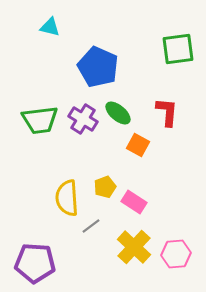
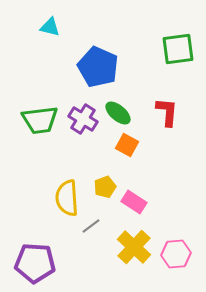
orange square: moved 11 px left
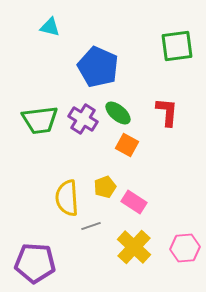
green square: moved 1 px left, 3 px up
gray line: rotated 18 degrees clockwise
pink hexagon: moved 9 px right, 6 px up
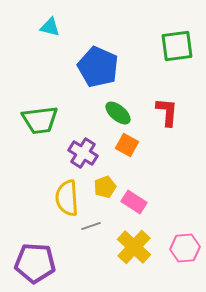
purple cross: moved 34 px down
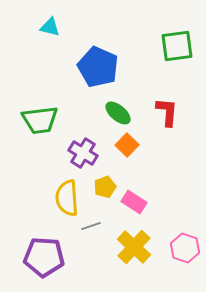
orange square: rotated 15 degrees clockwise
pink hexagon: rotated 24 degrees clockwise
purple pentagon: moved 9 px right, 6 px up
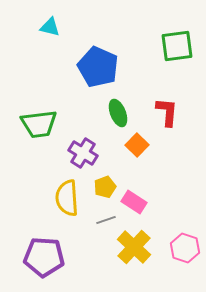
green ellipse: rotated 28 degrees clockwise
green trapezoid: moved 1 px left, 4 px down
orange square: moved 10 px right
gray line: moved 15 px right, 6 px up
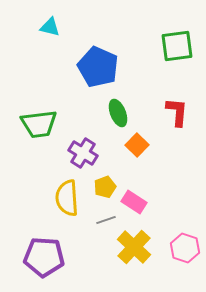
red L-shape: moved 10 px right
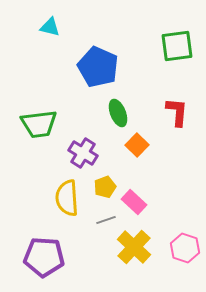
pink rectangle: rotated 10 degrees clockwise
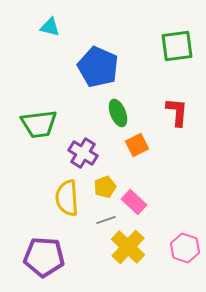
orange square: rotated 20 degrees clockwise
yellow cross: moved 6 px left
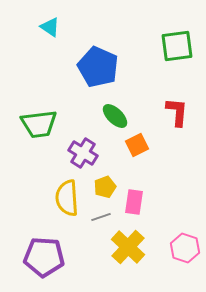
cyan triangle: rotated 20 degrees clockwise
green ellipse: moved 3 px left, 3 px down; rotated 24 degrees counterclockwise
pink rectangle: rotated 55 degrees clockwise
gray line: moved 5 px left, 3 px up
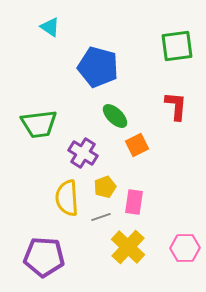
blue pentagon: rotated 9 degrees counterclockwise
red L-shape: moved 1 px left, 6 px up
pink hexagon: rotated 20 degrees counterclockwise
